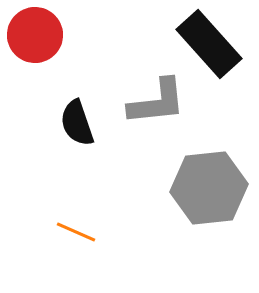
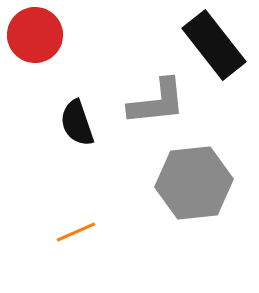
black rectangle: moved 5 px right, 1 px down; rotated 4 degrees clockwise
gray hexagon: moved 15 px left, 5 px up
orange line: rotated 48 degrees counterclockwise
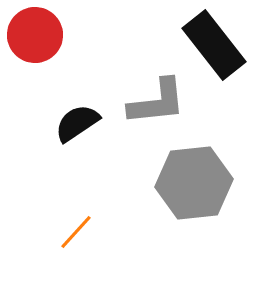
black semicircle: rotated 75 degrees clockwise
orange line: rotated 24 degrees counterclockwise
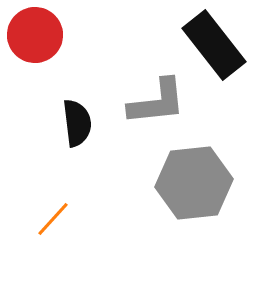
black semicircle: rotated 117 degrees clockwise
orange line: moved 23 px left, 13 px up
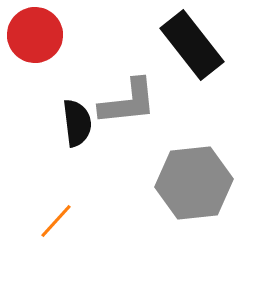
black rectangle: moved 22 px left
gray L-shape: moved 29 px left
orange line: moved 3 px right, 2 px down
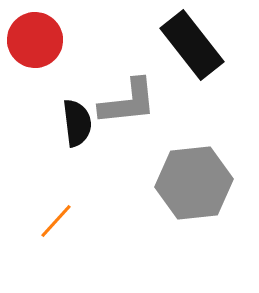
red circle: moved 5 px down
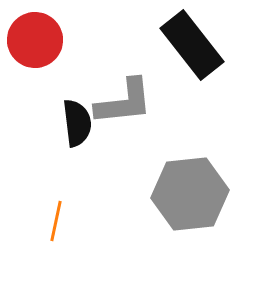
gray L-shape: moved 4 px left
gray hexagon: moved 4 px left, 11 px down
orange line: rotated 30 degrees counterclockwise
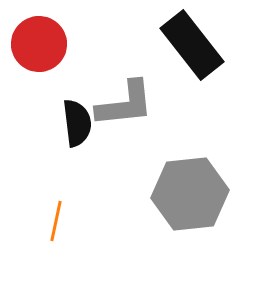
red circle: moved 4 px right, 4 px down
gray L-shape: moved 1 px right, 2 px down
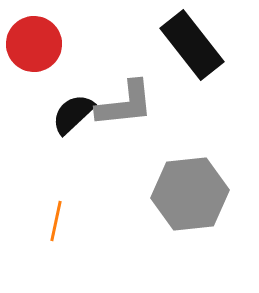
red circle: moved 5 px left
black semicircle: moved 4 px left, 9 px up; rotated 126 degrees counterclockwise
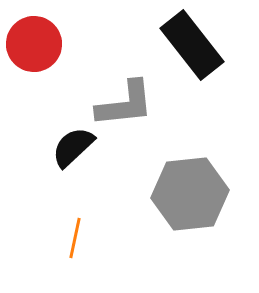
black semicircle: moved 33 px down
orange line: moved 19 px right, 17 px down
